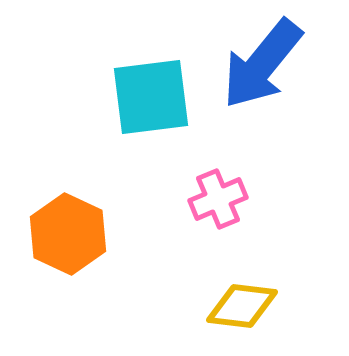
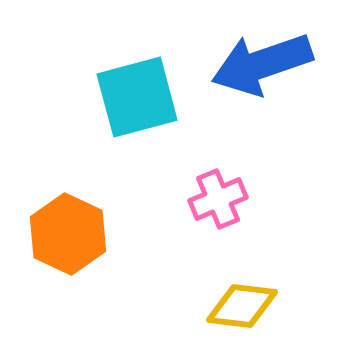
blue arrow: rotated 32 degrees clockwise
cyan square: moved 14 px left; rotated 8 degrees counterclockwise
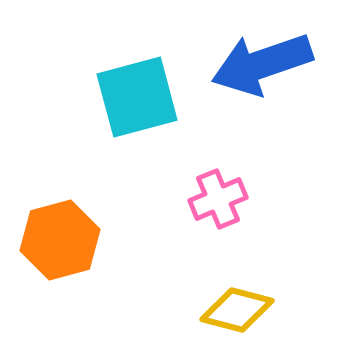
orange hexagon: moved 8 px left, 6 px down; rotated 20 degrees clockwise
yellow diamond: moved 5 px left, 4 px down; rotated 8 degrees clockwise
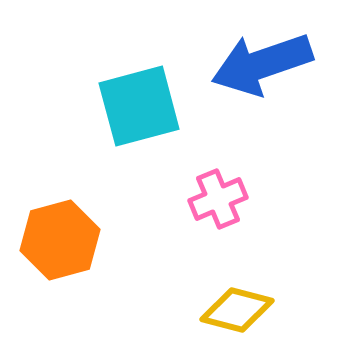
cyan square: moved 2 px right, 9 px down
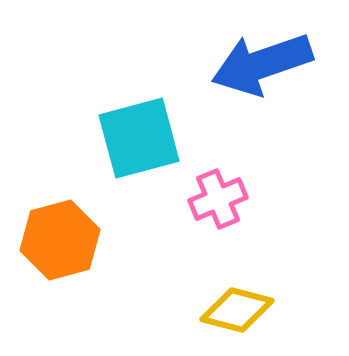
cyan square: moved 32 px down
